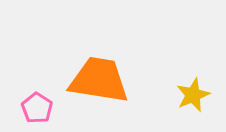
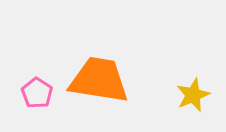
pink pentagon: moved 15 px up
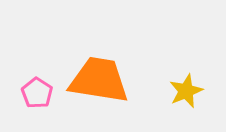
yellow star: moved 7 px left, 4 px up
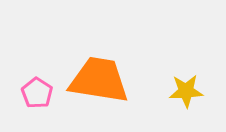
yellow star: rotated 20 degrees clockwise
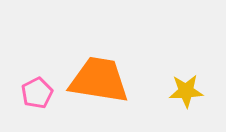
pink pentagon: rotated 12 degrees clockwise
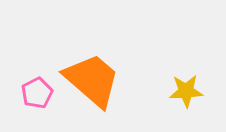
orange trapezoid: moved 7 px left; rotated 32 degrees clockwise
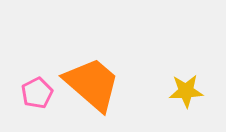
orange trapezoid: moved 4 px down
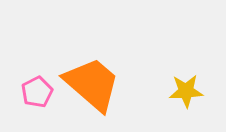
pink pentagon: moved 1 px up
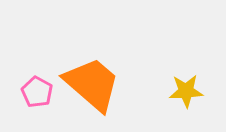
pink pentagon: rotated 16 degrees counterclockwise
